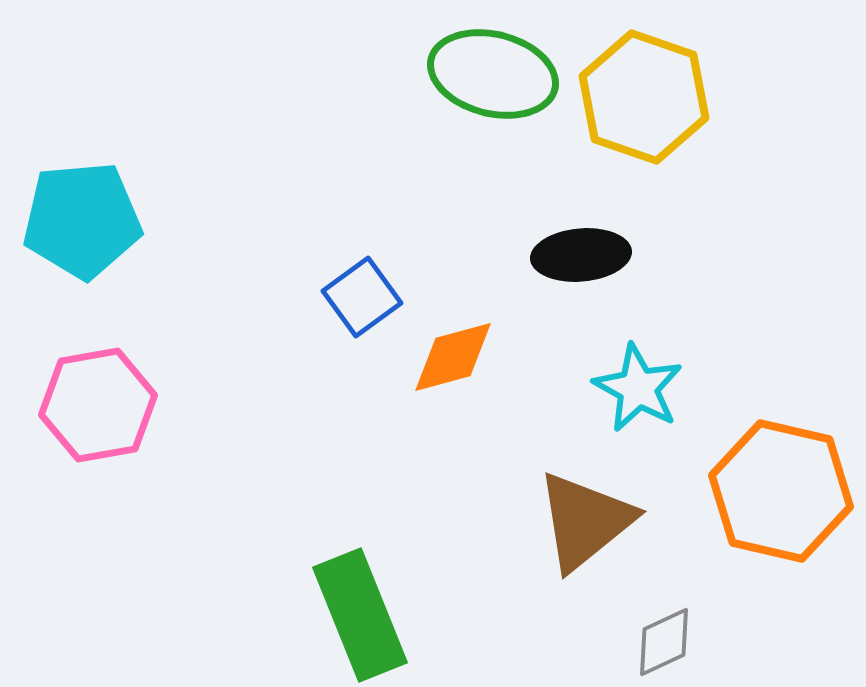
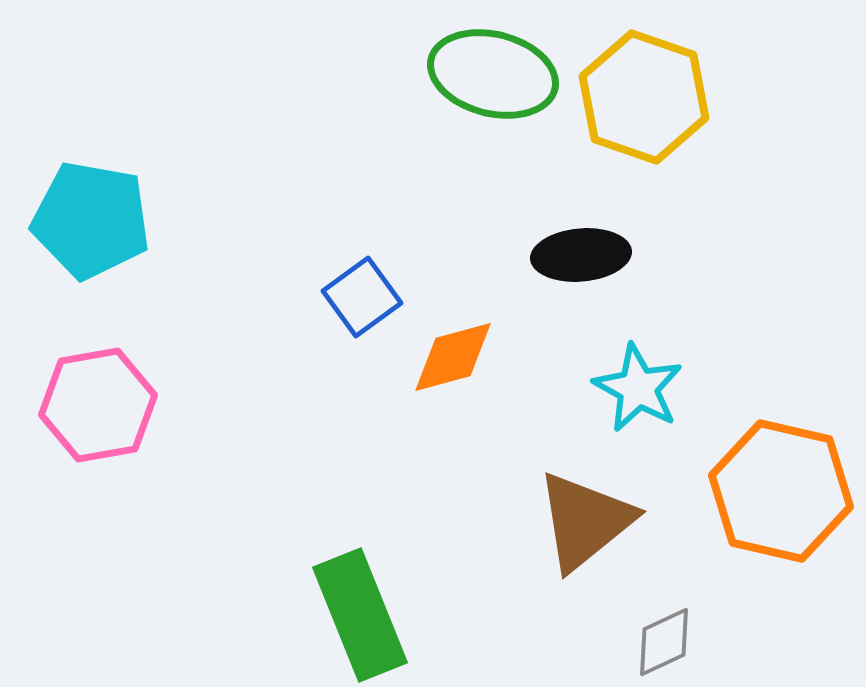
cyan pentagon: moved 9 px right; rotated 15 degrees clockwise
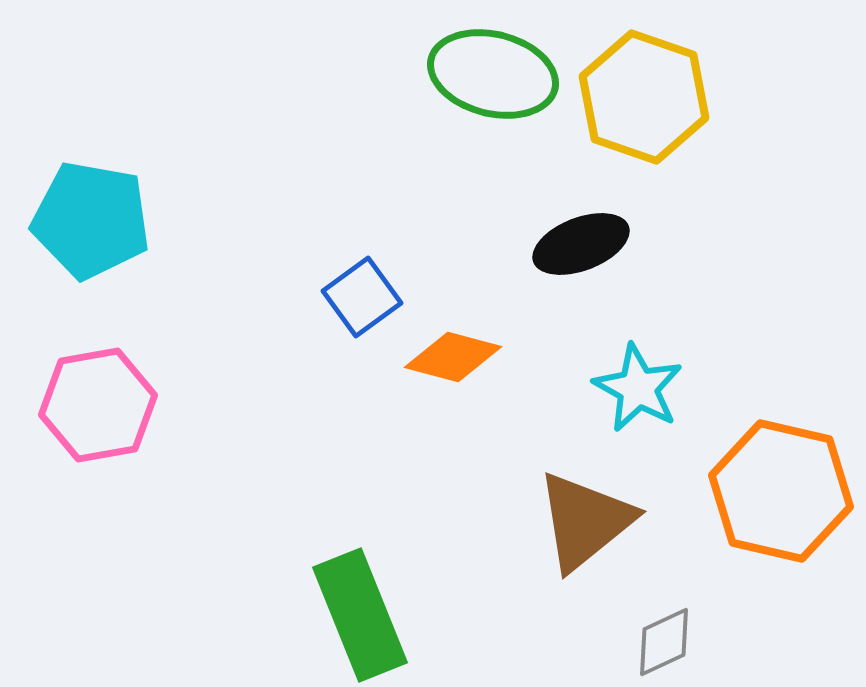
black ellipse: moved 11 px up; rotated 16 degrees counterclockwise
orange diamond: rotated 30 degrees clockwise
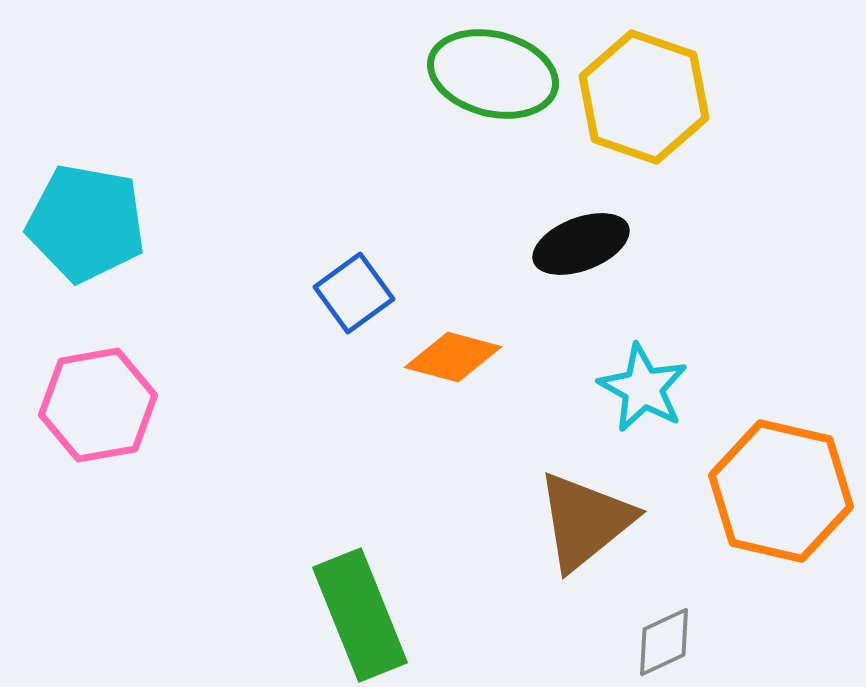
cyan pentagon: moved 5 px left, 3 px down
blue square: moved 8 px left, 4 px up
cyan star: moved 5 px right
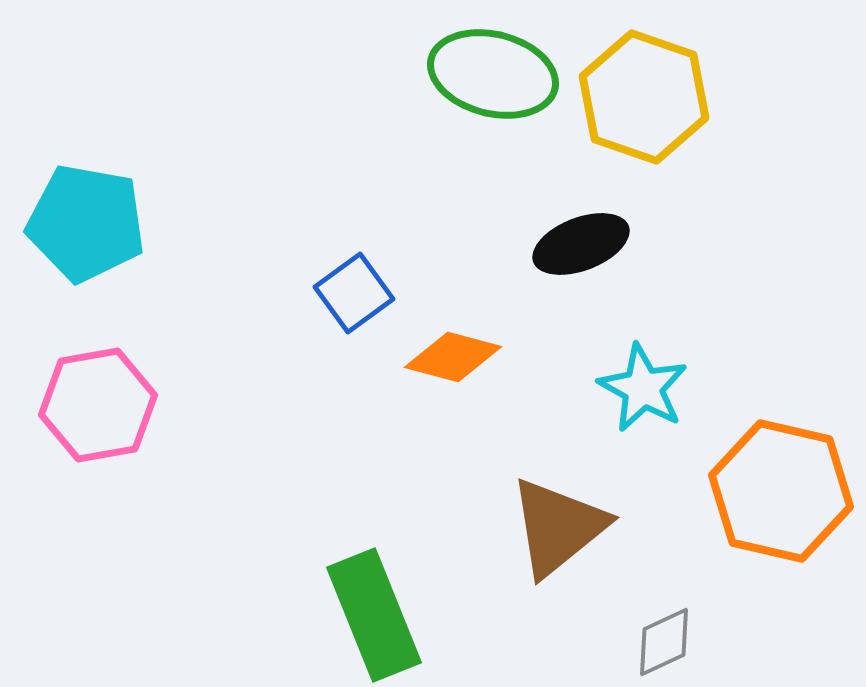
brown triangle: moved 27 px left, 6 px down
green rectangle: moved 14 px right
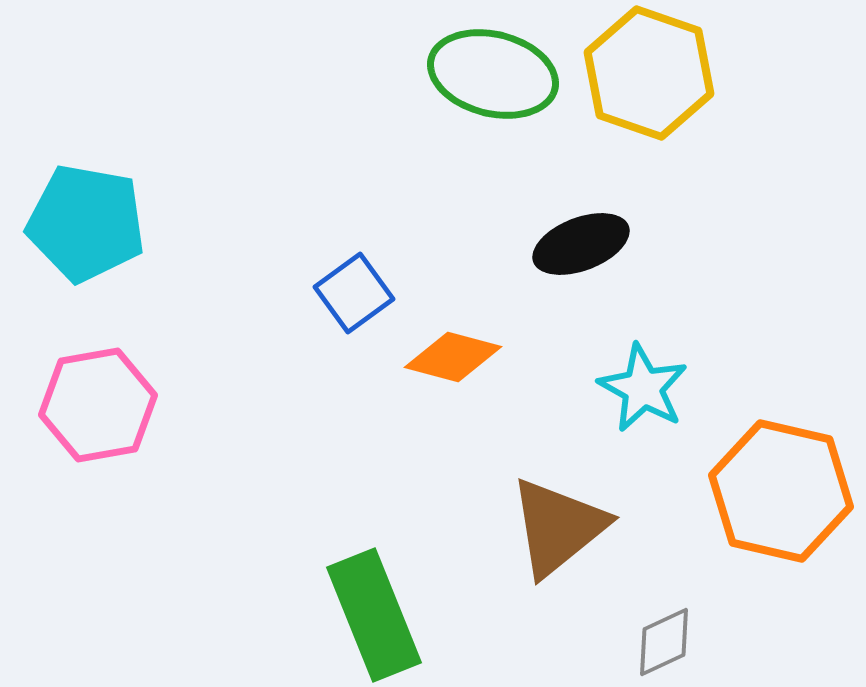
yellow hexagon: moved 5 px right, 24 px up
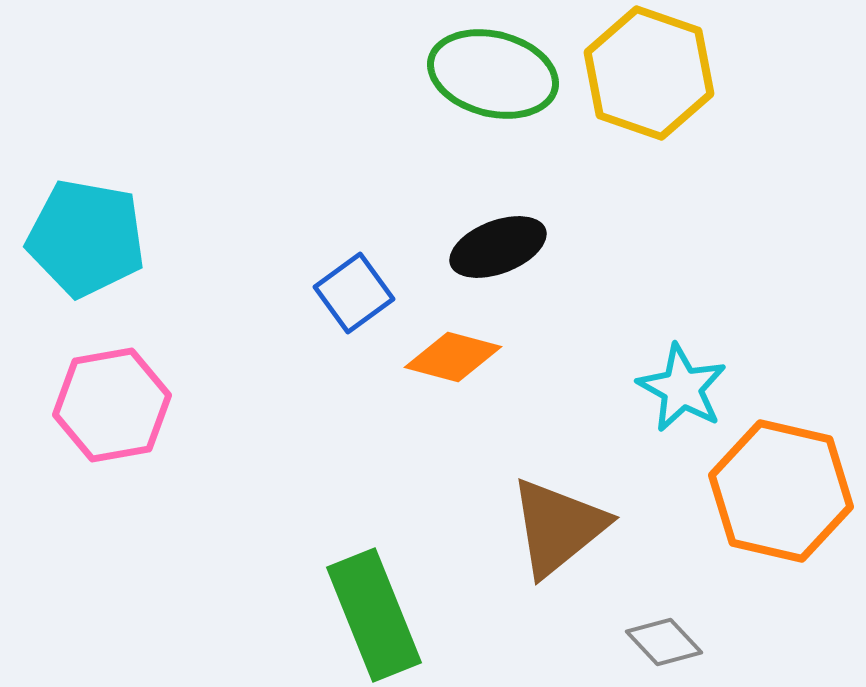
cyan pentagon: moved 15 px down
black ellipse: moved 83 px left, 3 px down
cyan star: moved 39 px right
pink hexagon: moved 14 px right
gray diamond: rotated 72 degrees clockwise
